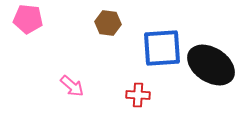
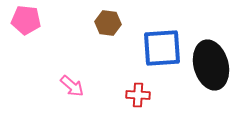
pink pentagon: moved 2 px left, 1 px down
black ellipse: rotated 42 degrees clockwise
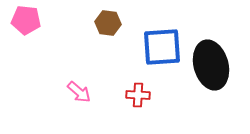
blue square: moved 1 px up
pink arrow: moved 7 px right, 6 px down
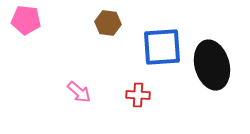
black ellipse: moved 1 px right
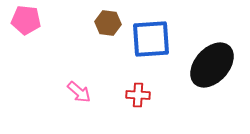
blue square: moved 11 px left, 8 px up
black ellipse: rotated 57 degrees clockwise
